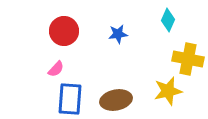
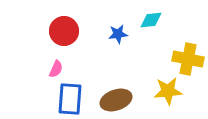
cyan diamond: moved 17 px left; rotated 60 degrees clockwise
pink semicircle: rotated 18 degrees counterclockwise
yellow star: rotated 8 degrees clockwise
brown ellipse: rotated 8 degrees counterclockwise
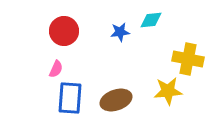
blue star: moved 2 px right, 2 px up
blue rectangle: moved 1 px up
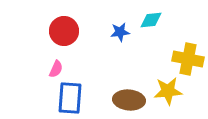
brown ellipse: moved 13 px right; rotated 24 degrees clockwise
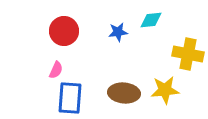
blue star: moved 2 px left
yellow cross: moved 5 px up
pink semicircle: moved 1 px down
yellow star: moved 3 px left, 1 px up
brown ellipse: moved 5 px left, 7 px up
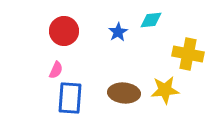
blue star: rotated 24 degrees counterclockwise
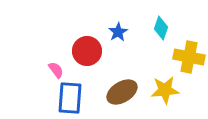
cyan diamond: moved 10 px right, 8 px down; rotated 65 degrees counterclockwise
red circle: moved 23 px right, 20 px down
yellow cross: moved 1 px right, 3 px down
pink semicircle: rotated 60 degrees counterclockwise
brown ellipse: moved 2 px left, 1 px up; rotated 36 degrees counterclockwise
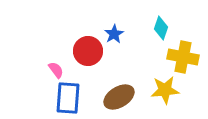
blue star: moved 4 px left, 2 px down
red circle: moved 1 px right
yellow cross: moved 6 px left
brown ellipse: moved 3 px left, 5 px down
blue rectangle: moved 2 px left
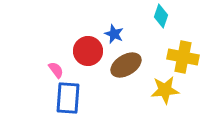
cyan diamond: moved 12 px up
blue star: rotated 18 degrees counterclockwise
brown ellipse: moved 7 px right, 32 px up
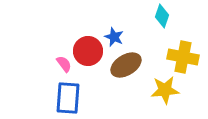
cyan diamond: moved 1 px right
blue star: moved 3 px down
pink semicircle: moved 8 px right, 6 px up
